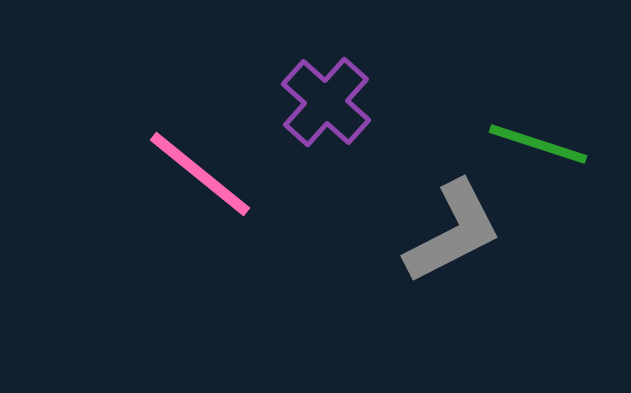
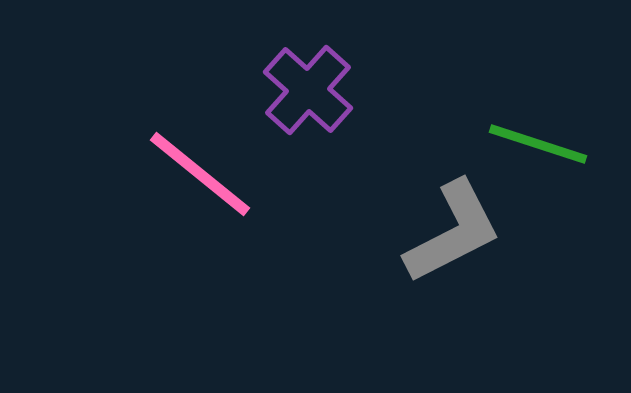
purple cross: moved 18 px left, 12 px up
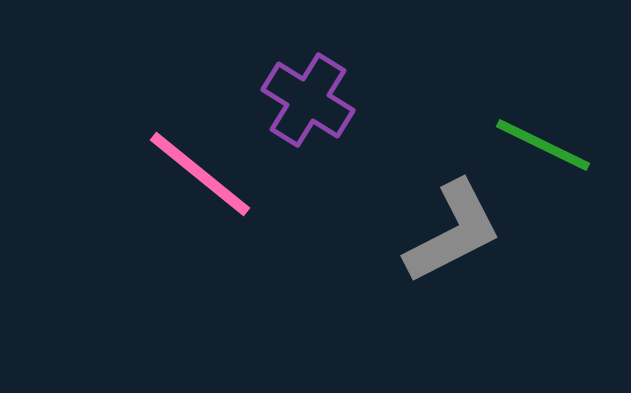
purple cross: moved 10 px down; rotated 10 degrees counterclockwise
green line: moved 5 px right, 1 px down; rotated 8 degrees clockwise
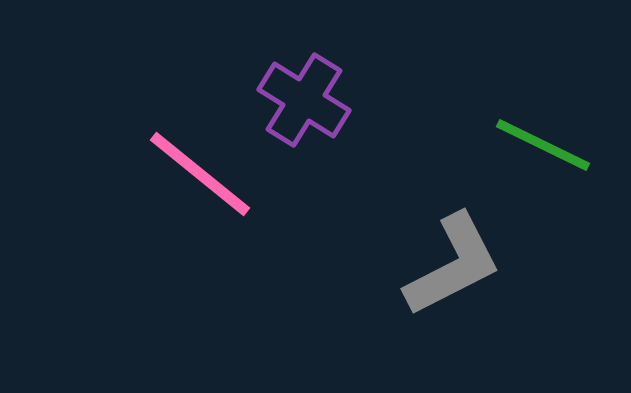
purple cross: moved 4 px left
gray L-shape: moved 33 px down
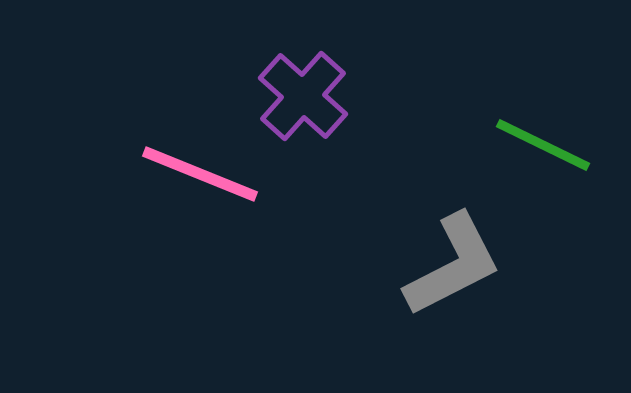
purple cross: moved 1 px left, 4 px up; rotated 10 degrees clockwise
pink line: rotated 17 degrees counterclockwise
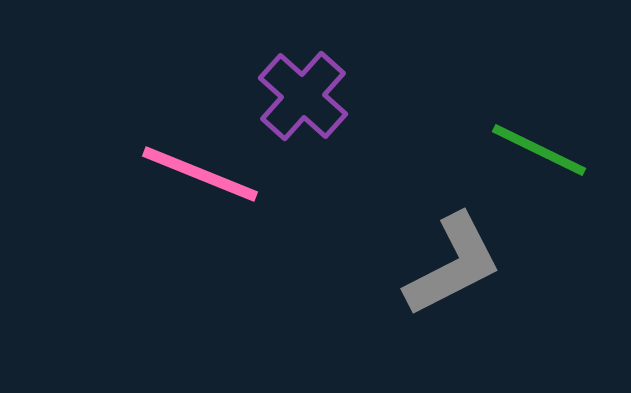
green line: moved 4 px left, 5 px down
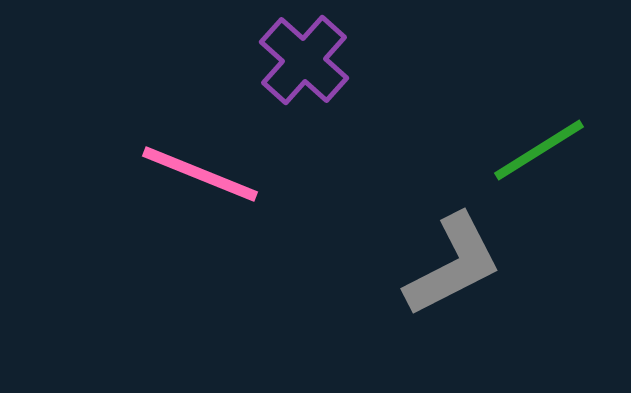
purple cross: moved 1 px right, 36 px up
green line: rotated 58 degrees counterclockwise
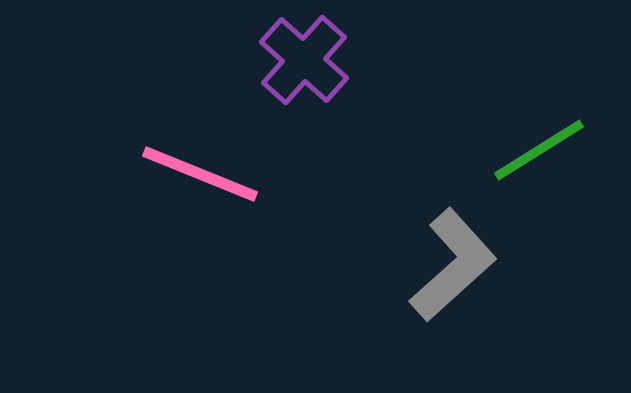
gray L-shape: rotated 15 degrees counterclockwise
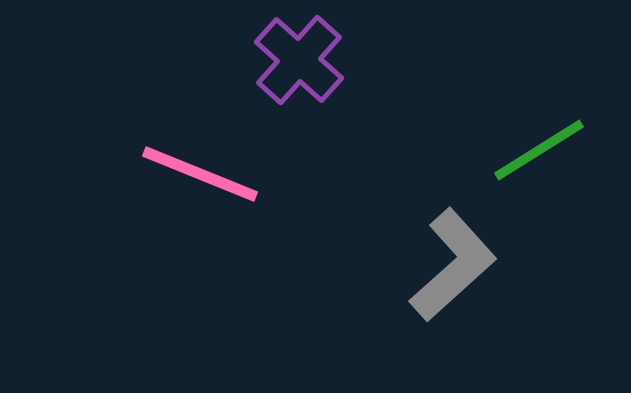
purple cross: moved 5 px left
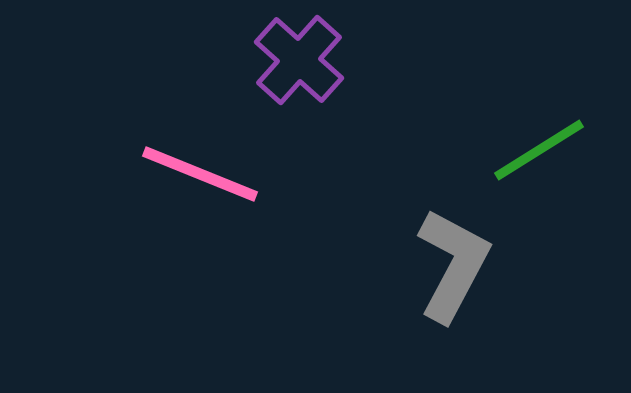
gray L-shape: rotated 20 degrees counterclockwise
